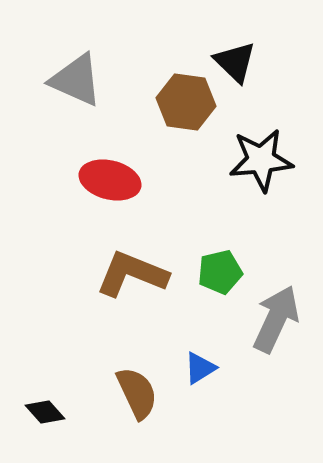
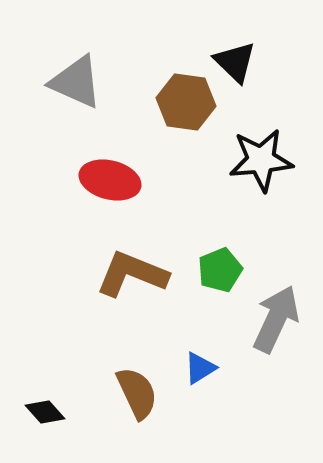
gray triangle: moved 2 px down
green pentagon: moved 2 px up; rotated 9 degrees counterclockwise
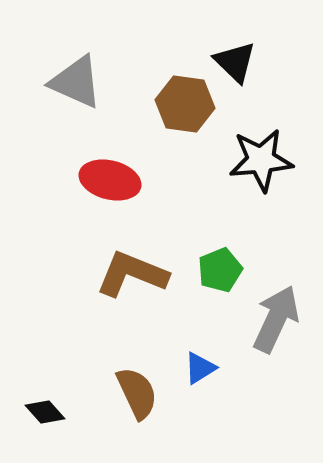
brown hexagon: moved 1 px left, 2 px down
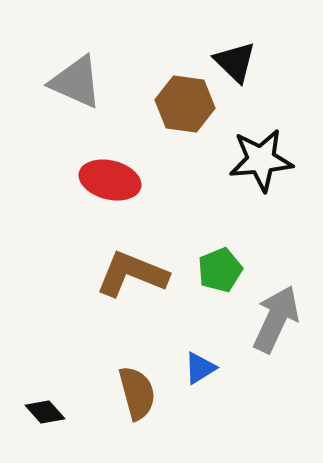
brown semicircle: rotated 10 degrees clockwise
